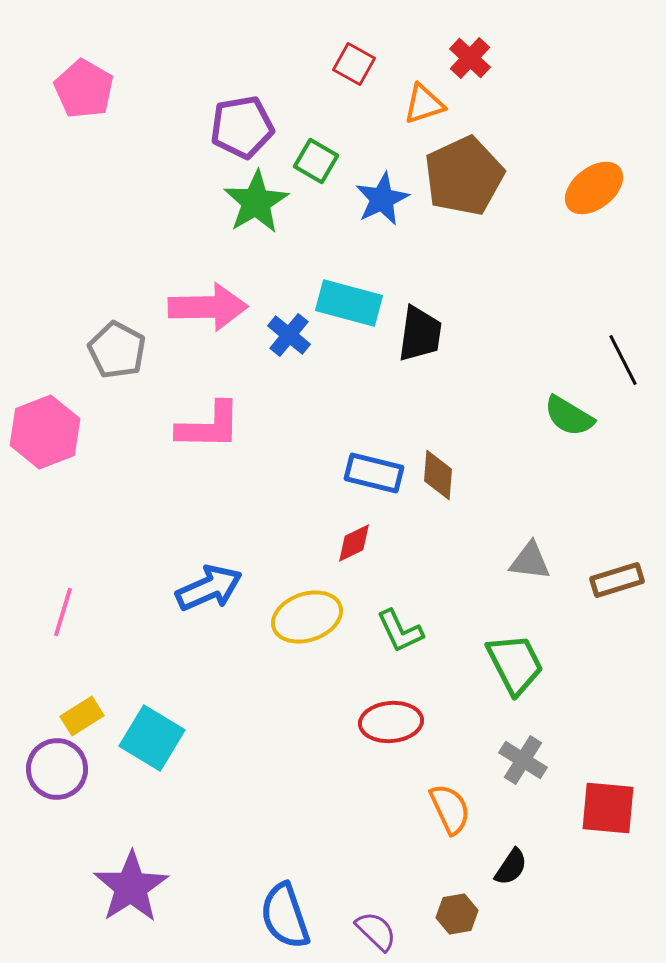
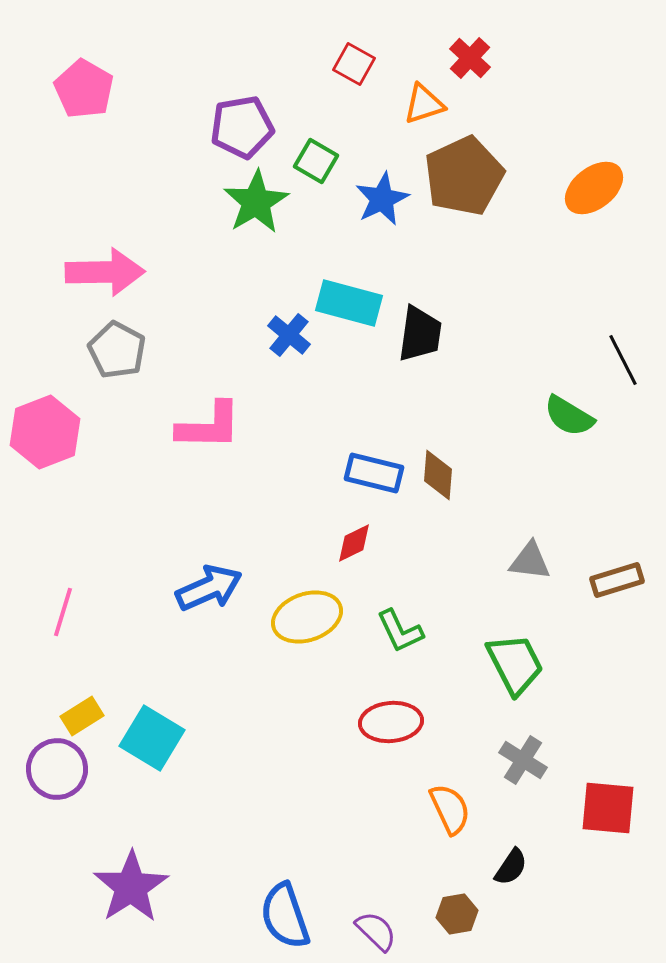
pink arrow at (208, 307): moved 103 px left, 35 px up
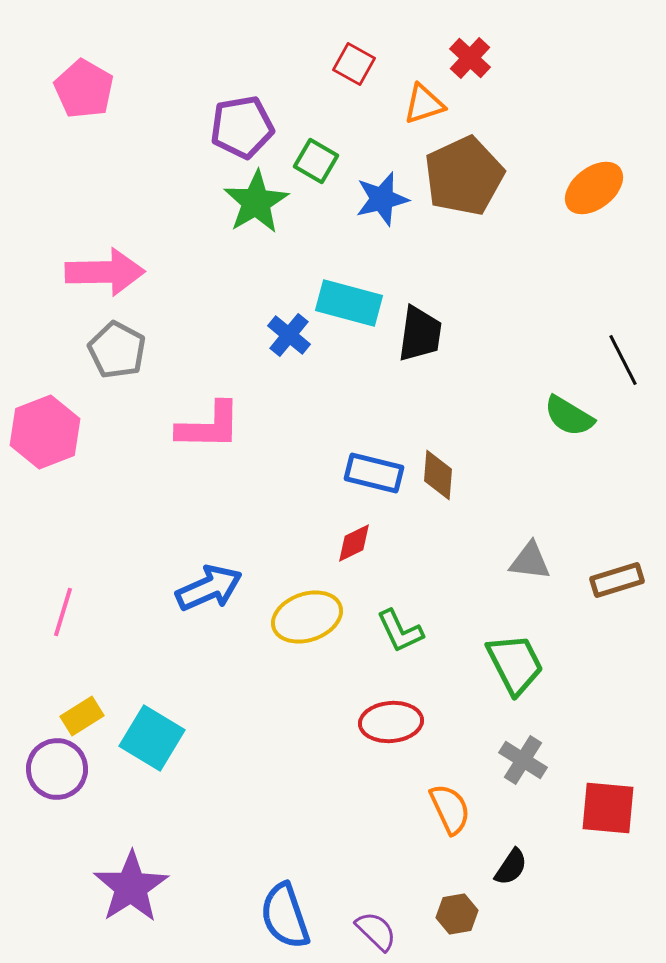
blue star at (382, 199): rotated 12 degrees clockwise
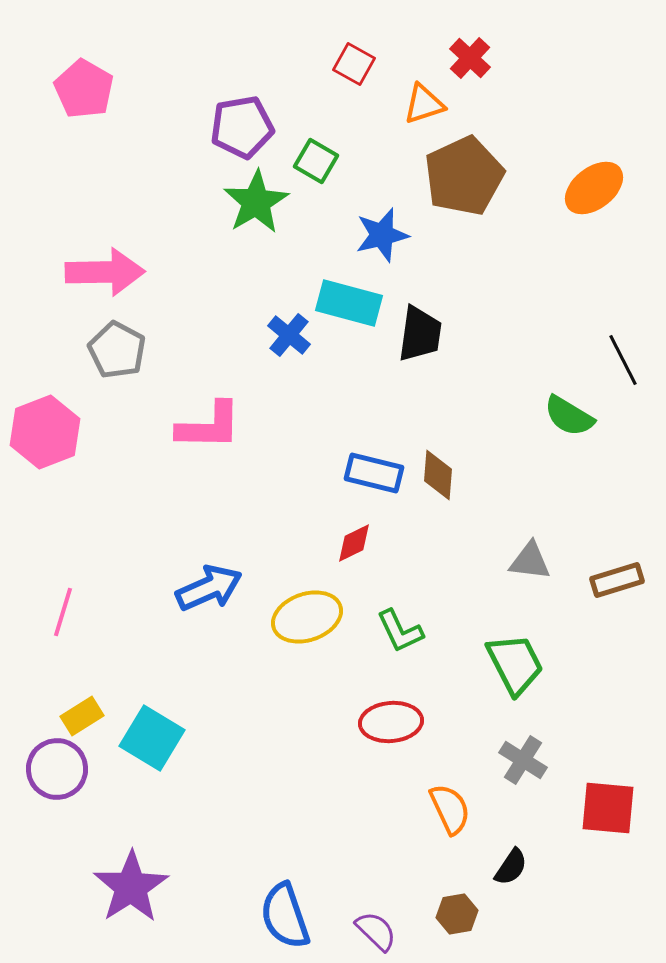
blue star at (382, 199): moved 36 px down
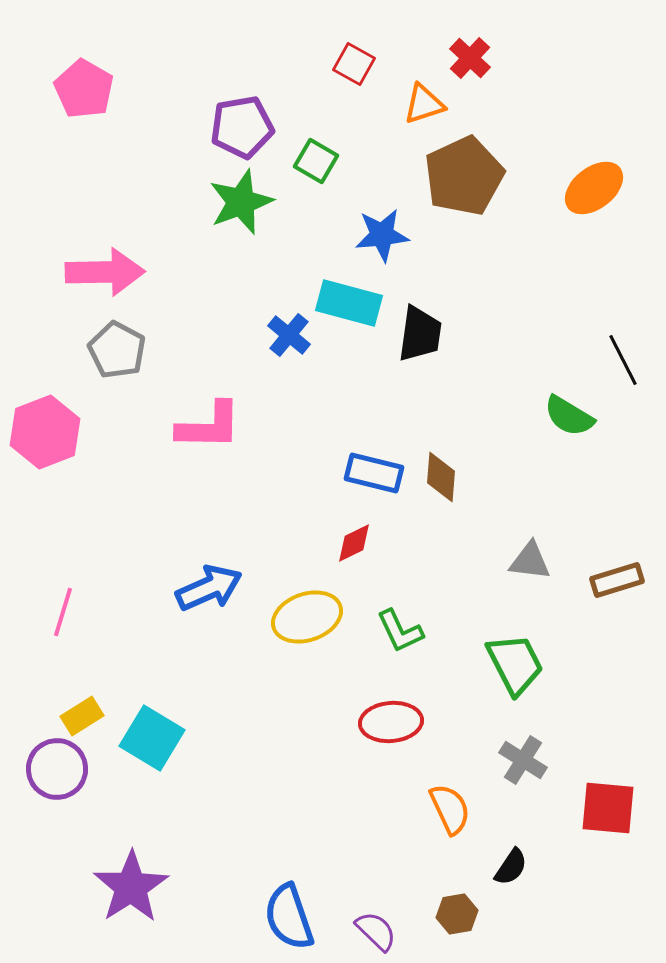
green star at (256, 202): moved 15 px left; rotated 10 degrees clockwise
blue star at (382, 235): rotated 8 degrees clockwise
brown diamond at (438, 475): moved 3 px right, 2 px down
blue semicircle at (285, 916): moved 4 px right, 1 px down
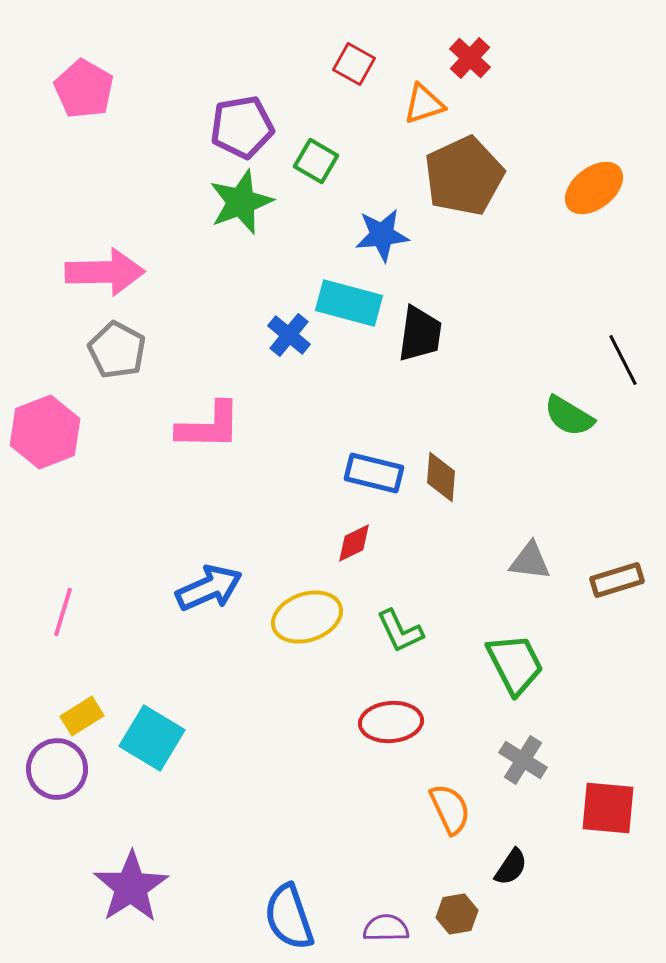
purple semicircle at (376, 931): moved 10 px right, 3 px up; rotated 45 degrees counterclockwise
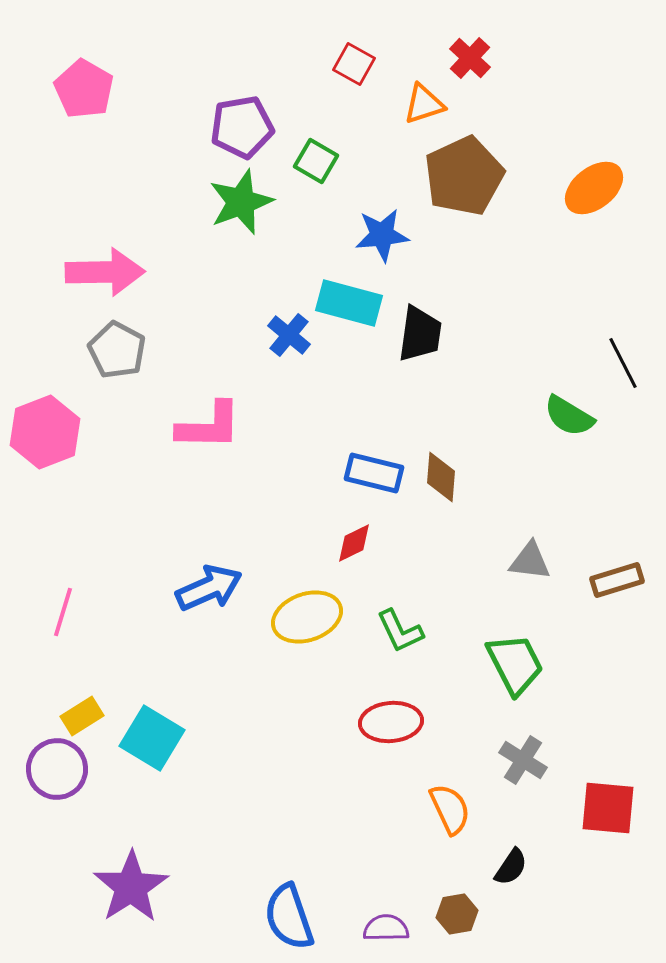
black line at (623, 360): moved 3 px down
